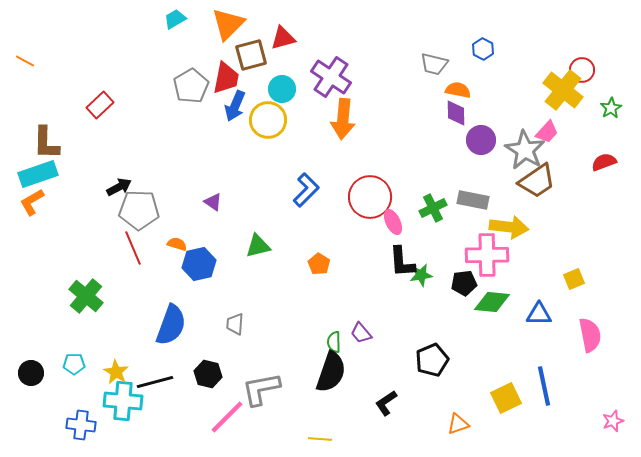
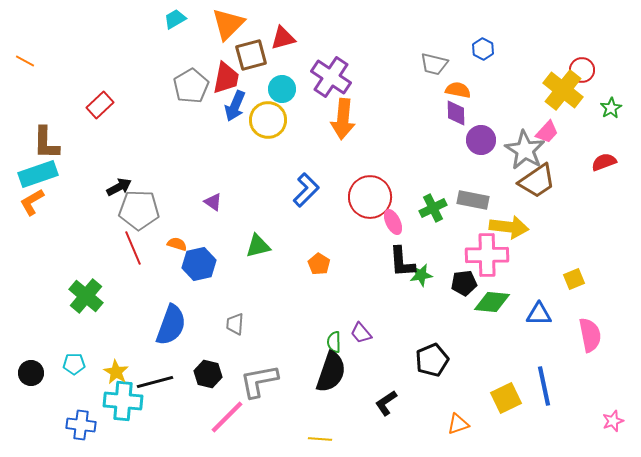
gray L-shape at (261, 389): moved 2 px left, 8 px up
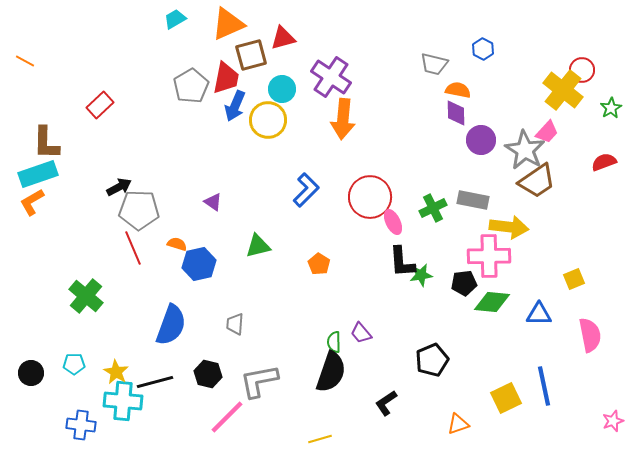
orange triangle at (228, 24): rotated 21 degrees clockwise
pink cross at (487, 255): moved 2 px right, 1 px down
yellow line at (320, 439): rotated 20 degrees counterclockwise
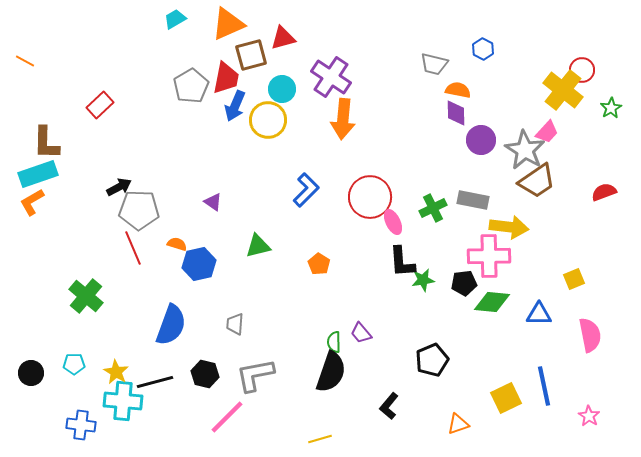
red semicircle at (604, 162): moved 30 px down
green star at (421, 275): moved 2 px right, 5 px down
black hexagon at (208, 374): moved 3 px left
gray L-shape at (259, 381): moved 4 px left, 6 px up
black L-shape at (386, 403): moved 3 px right, 3 px down; rotated 16 degrees counterclockwise
pink star at (613, 421): moved 24 px left, 5 px up; rotated 20 degrees counterclockwise
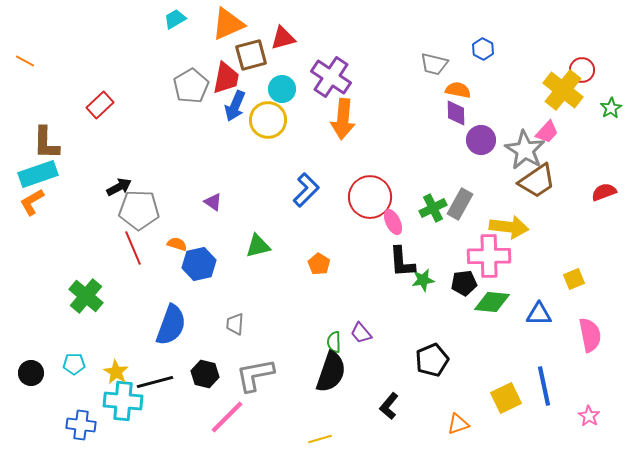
gray rectangle at (473, 200): moved 13 px left, 4 px down; rotated 72 degrees counterclockwise
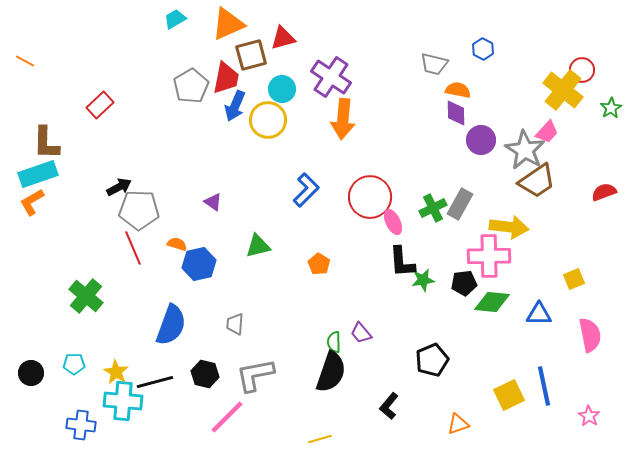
yellow square at (506, 398): moved 3 px right, 3 px up
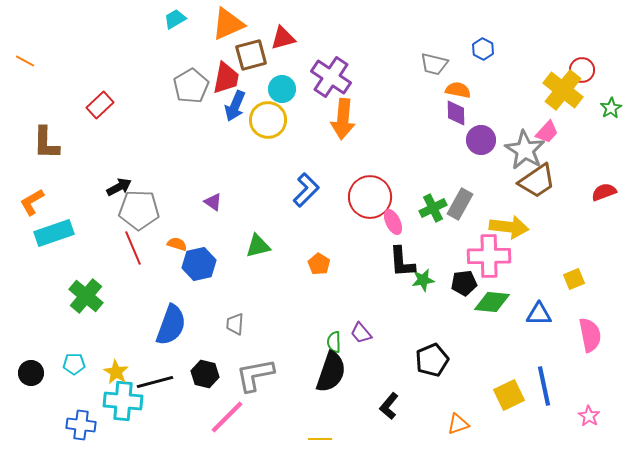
cyan rectangle at (38, 174): moved 16 px right, 59 px down
yellow line at (320, 439): rotated 15 degrees clockwise
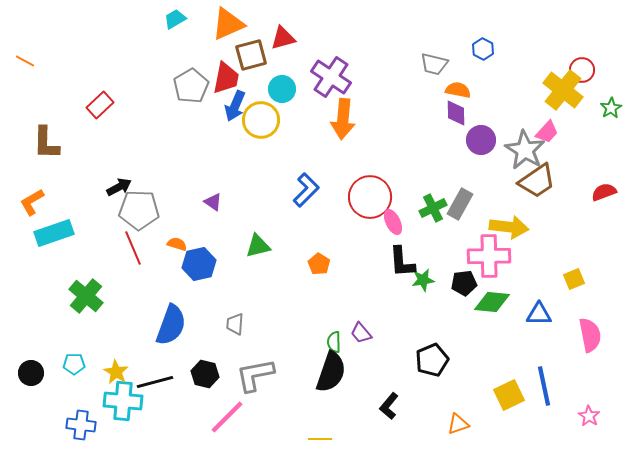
yellow circle at (268, 120): moved 7 px left
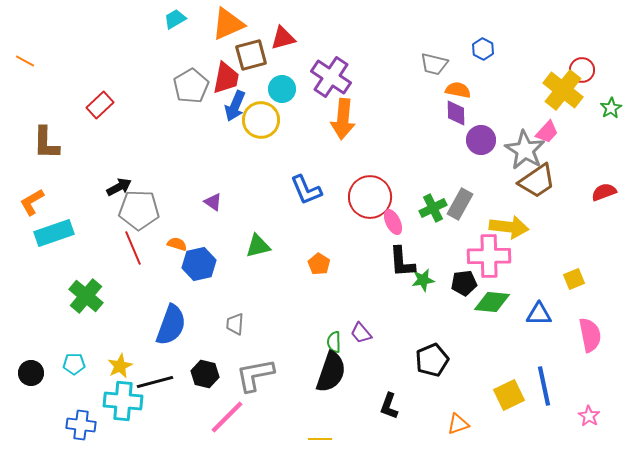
blue L-shape at (306, 190): rotated 112 degrees clockwise
yellow star at (116, 372): moved 4 px right, 6 px up; rotated 15 degrees clockwise
black L-shape at (389, 406): rotated 20 degrees counterclockwise
